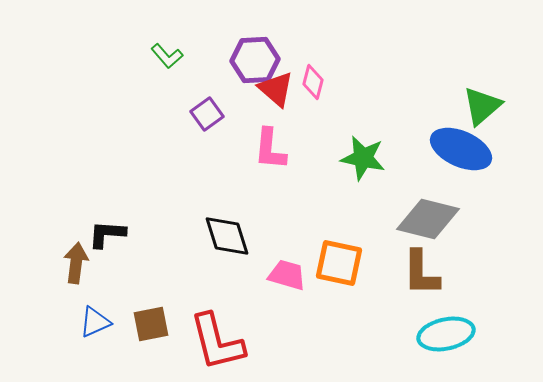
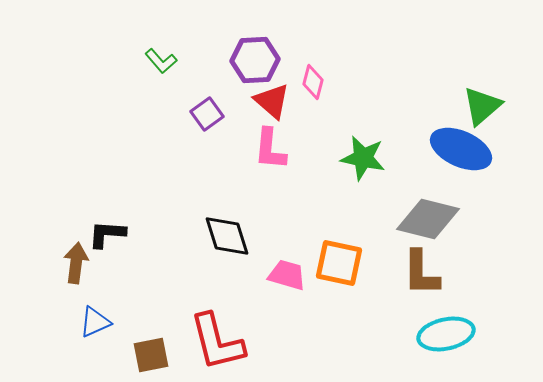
green L-shape: moved 6 px left, 5 px down
red triangle: moved 4 px left, 12 px down
brown square: moved 31 px down
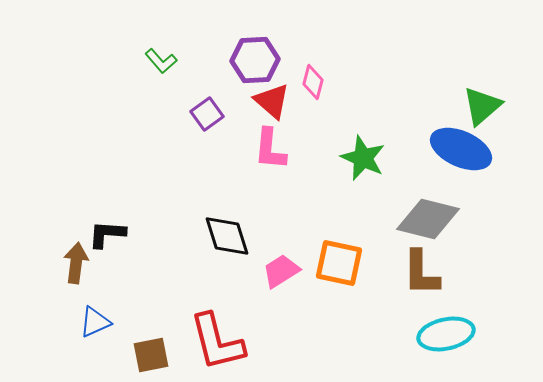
green star: rotated 12 degrees clockwise
pink trapezoid: moved 6 px left, 4 px up; rotated 48 degrees counterclockwise
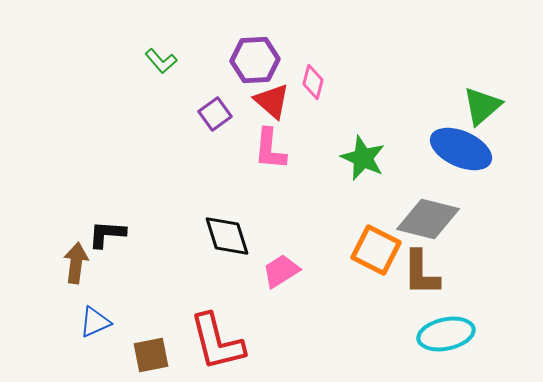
purple square: moved 8 px right
orange square: moved 37 px right, 13 px up; rotated 15 degrees clockwise
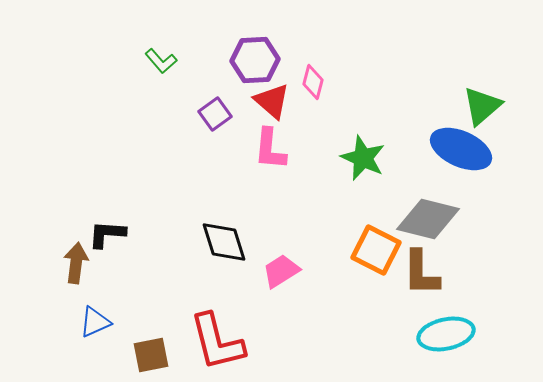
black diamond: moved 3 px left, 6 px down
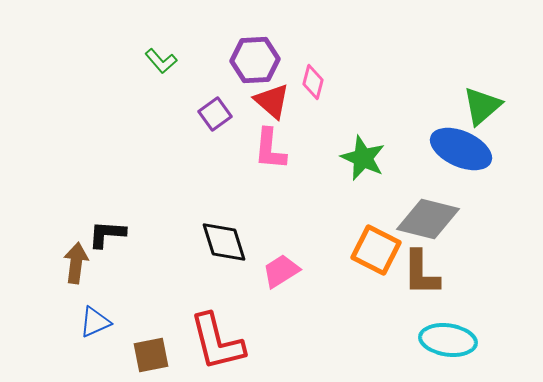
cyan ellipse: moved 2 px right, 6 px down; rotated 20 degrees clockwise
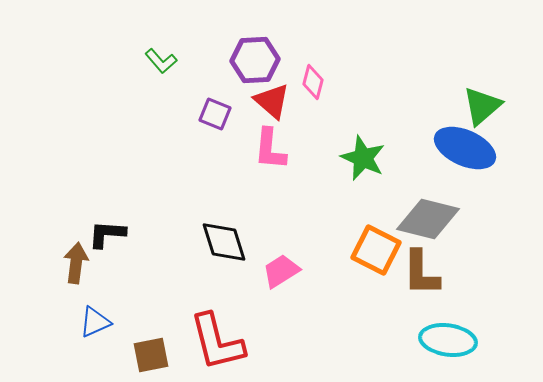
purple square: rotated 32 degrees counterclockwise
blue ellipse: moved 4 px right, 1 px up
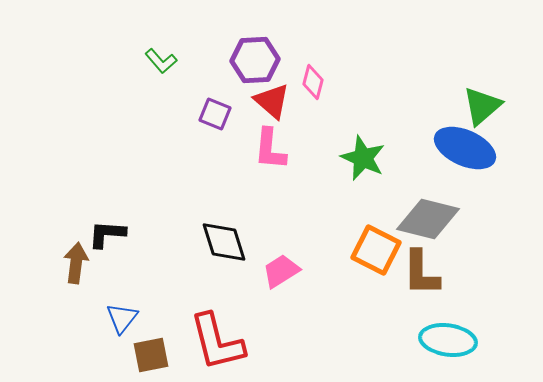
blue triangle: moved 27 px right, 4 px up; rotated 28 degrees counterclockwise
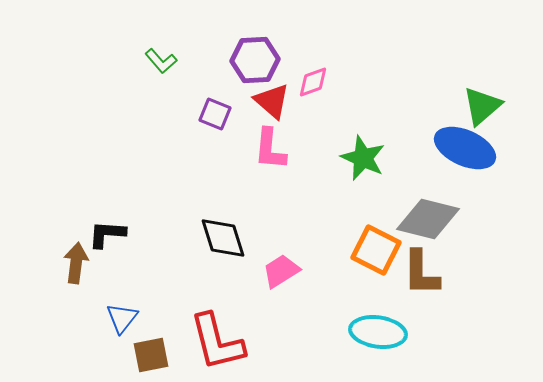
pink diamond: rotated 56 degrees clockwise
black diamond: moved 1 px left, 4 px up
cyan ellipse: moved 70 px left, 8 px up
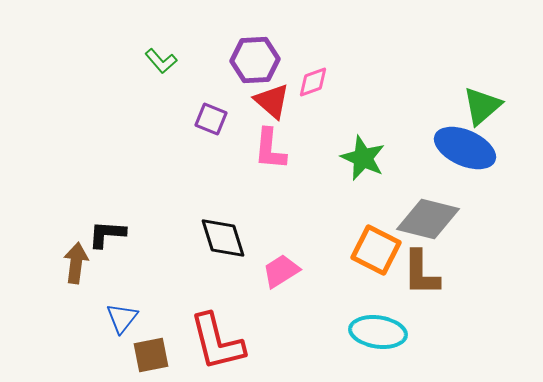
purple square: moved 4 px left, 5 px down
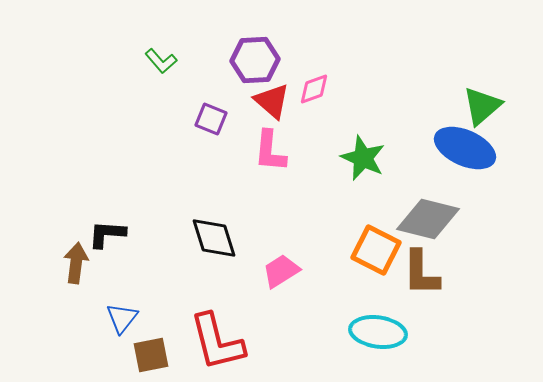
pink diamond: moved 1 px right, 7 px down
pink L-shape: moved 2 px down
black diamond: moved 9 px left
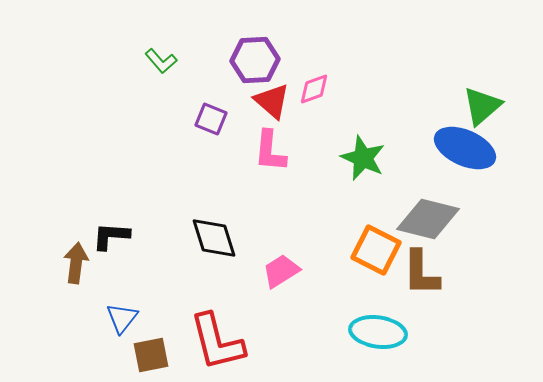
black L-shape: moved 4 px right, 2 px down
